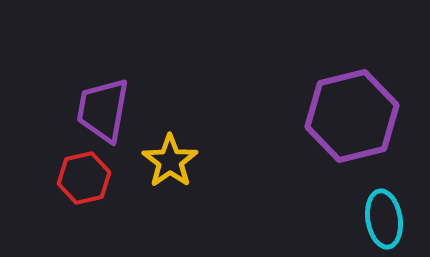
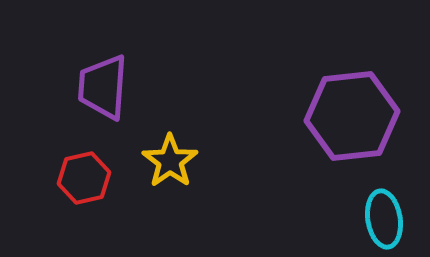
purple trapezoid: moved 23 px up; rotated 6 degrees counterclockwise
purple hexagon: rotated 8 degrees clockwise
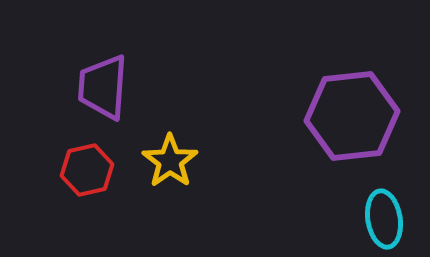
red hexagon: moved 3 px right, 8 px up
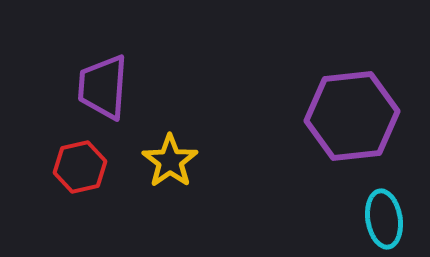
red hexagon: moved 7 px left, 3 px up
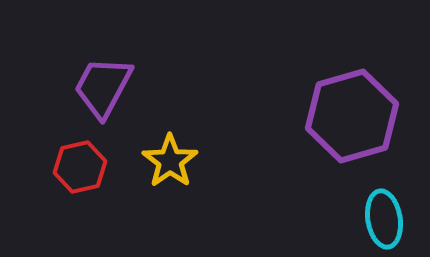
purple trapezoid: rotated 24 degrees clockwise
purple hexagon: rotated 10 degrees counterclockwise
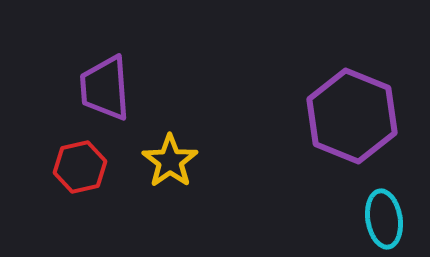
purple trapezoid: moved 2 px right, 1 px down; rotated 32 degrees counterclockwise
purple hexagon: rotated 22 degrees counterclockwise
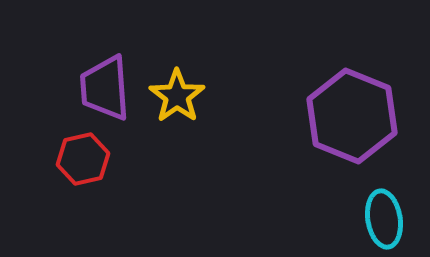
yellow star: moved 7 px right, 65 px up
red hexagon: moved 3 px right, 8 px up
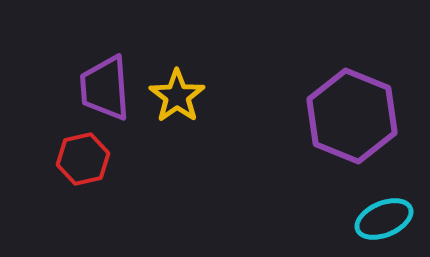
cyan ellipse: rotated 76 degrees clockwise
